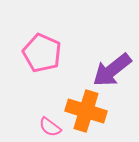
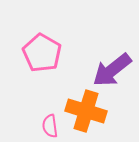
pink pentagon: rotated 6 degrees clockwise
pink semicircle: moved 1 px up; rotated 45 degrees clockwise
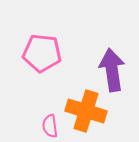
pink pentagon: rotated 24 degrees counterclockwise
purple arrow: rotated 120 degrees clockwise
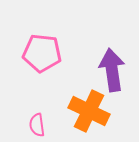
orange cross: moved 3 px right; rotated 9 degrees clockwise
pink semicircle: moved 13 px left, 1 px up
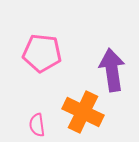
orange cross: moved 6 px left, 1 px down
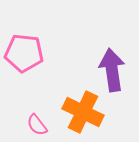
pink pentagon: moved 18 px left
pink semicircle: rotated 30 degrees counterclockwise
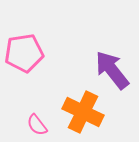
pink pentagon: rotated 15 degrees counterclockwise
purple arrow: rotated 30 degrees counterclockwise
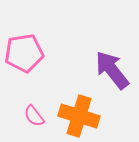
orange cross: moved 4 px left, 4 px down; rotated 9 degrees counterclockwise
pink semicircle: moved 3 px left, 9 px up
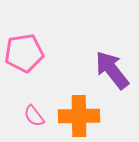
orange cross: rotated 18 degrees counterclockwise
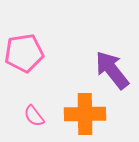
orange cross: moved 6 px right, 2 px up
